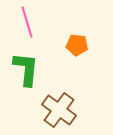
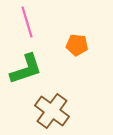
green L-shape: rotated 66 degrees clockwise
brown cross: moved 7 px left, 1 px down
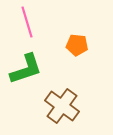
brown cross: moved 10 px right, 5 px up
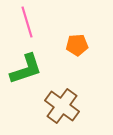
orange pentagon: rotated 10 degrees counterclockwise
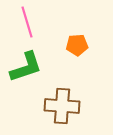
green L-shape: moved 2 px up
brown cross: rotated 32 degrees counterclockwise
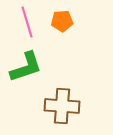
orange pentagon: moved 15 px left, 24 px up
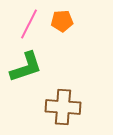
pink line: moved 2 px right, 2 px down; rotated 44 degrees clockwise
brown cross: moved 1 px right, 1 px down
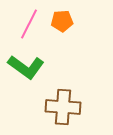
green L-shape: rotated 54 degrees clockwise
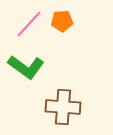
pink line: rotated 16 degrees clockwise
